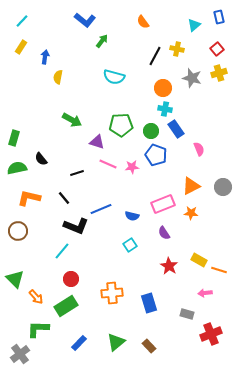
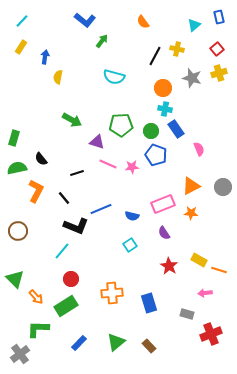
orange L-shape at (29, 198): moved 7 px right, 7 px up; rotated 105 degrees clockwise
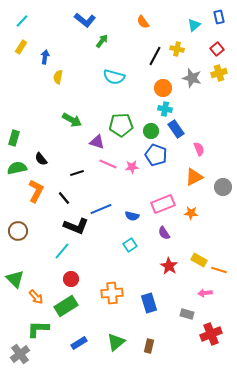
orange triangle at (191, 186): moved 3 px right, 9 px up
blue rectangle at (79, 343): rotated 14 degrees clockwise
brown rectangle at (149, 346): rotated 56 degrees clockwise
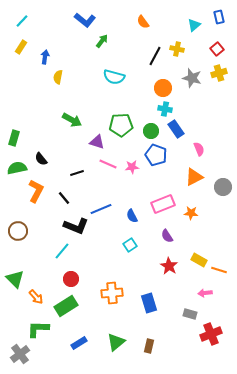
blue semicircle at (132, 216): rotated 48 degrees clockwise
purple semicircle at (164, 233): moved 3 px right, 3 px down
gray rectangle at (187, 314): moved 3 px right
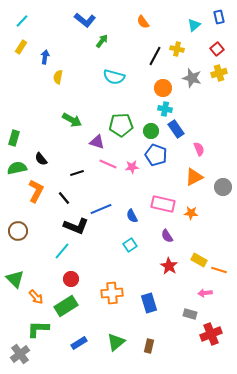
pink rectangle at (163, 204): rotated 35 degrees clockwise
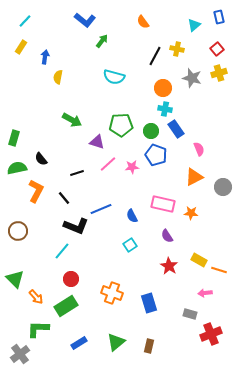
cyan line at (22, 21): moved 3 px right
pink line at (108, 164): rotated 66 degrees counterclockwise
orange cross at (112, 293): rotated 25 degrees clockwise
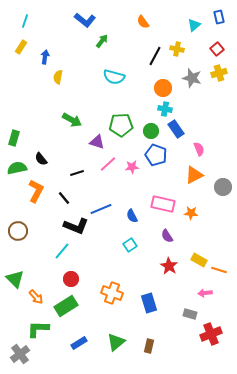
cyan line at (25, 21): rotated 24 degrees counterclockwise
orange triangle at (194, 177): moved 2 px up
